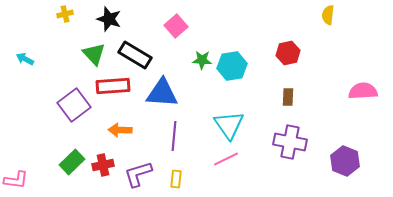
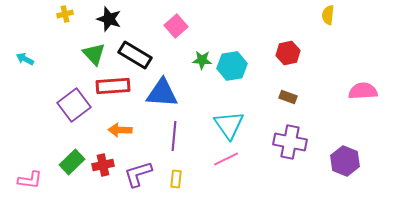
brown rectangle: rotated 72 degrees counterclockwise
pink L-shape: moved 14 px right
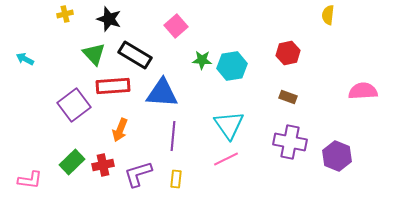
orange arrow: rotated 70 degrees counterclockwise
purple line: moved 1 px left
purple hexagon: moved 8 px left, 5 px up
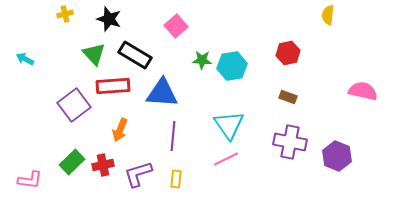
pink semicircle: rotated 16 degrees clockwise
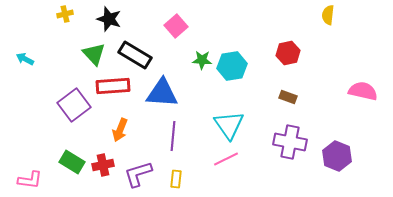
green rectangle: rotated 75 degrees clockwise
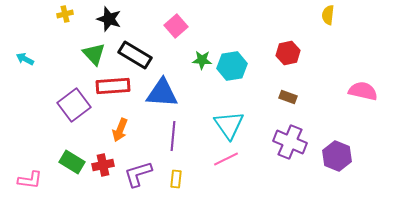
purple cross: rotated 12 degrees clockwise
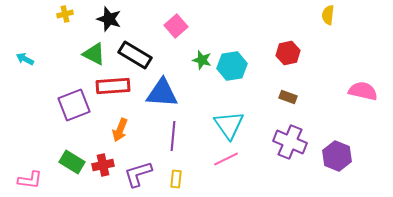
green triangle: rotated 20 degrees counterclockwise
green star: rotated 12 degrees clockwise
purple square: rotated 16 degrees clockwise
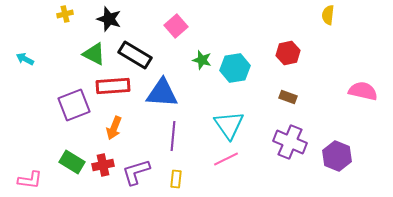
cyan hexagon: moved 3 px right, 2 px down
orange arrow: moved 6 px left, 2 px up
purple L-shape: moved 2 px left, 2 px up
